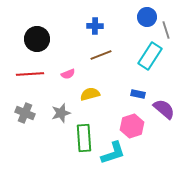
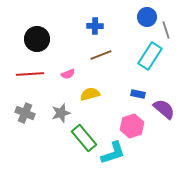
green rectangle: rotated 36 degrees counterclockwise
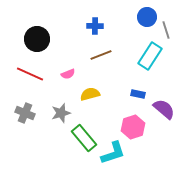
red line: rotated 28 degrees clockwise
pink hexagon: moved 1 px right, 1 px down
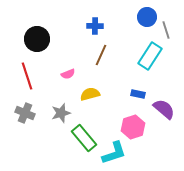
brown line: rotated 45 degrees counterclockwise
red line: moved 3 px left, 2 px down; rotated 48 degrees clockwise
cyan L-shape: moved 1 px right
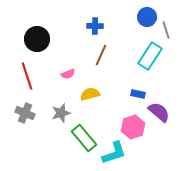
purple semicircle: moved 5 px left, 3 px down
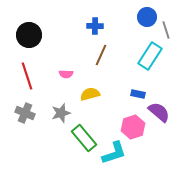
black circle: moved 8 px left, 4 px up
pink semicircle: moved 2 px left; rotated 24 degrees clockwise
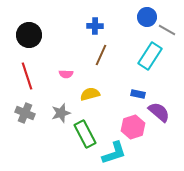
gray line: moved 1 px right; rotated 42 degrees counterclockwise
green rectangle: moved 1 px right, 4 px up; rotated 12 degrees clockwise
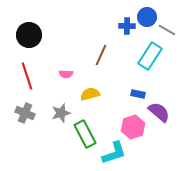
blue cross: moved 32 px right
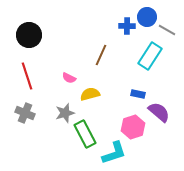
pink semicircle: moved 3 px right, 4 px down; rotated 24 degrees clockwise
gray star: moved 4 px right
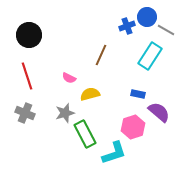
blue cross: rotated 21 degrees counterclockwise
gray line: moved 1 px left
